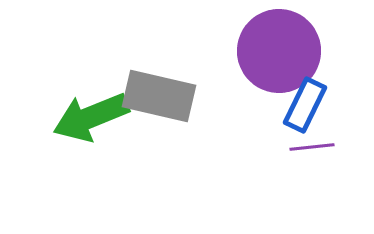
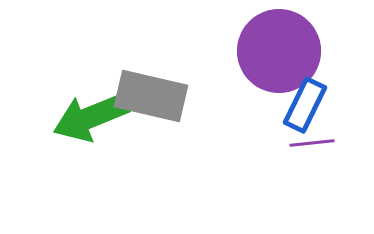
gray rectangle: moved 8 px left
purple line: moved 4 px up
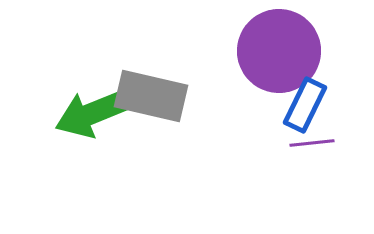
green arrow: moved 2 px right, 4 px up
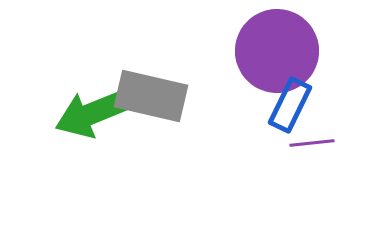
purple circle: moved 2 px left
blue rectangle: moved 15 px left
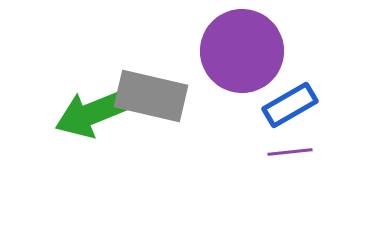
purple circle: moved 35 px left
blue rectangle: rotated 34 degrees clockwise
purple line: moved 22 px left, 9 px down
